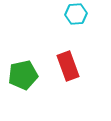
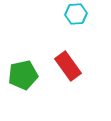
red rectangle: rotated 16 degrees counterclockwise
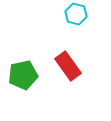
cyan hexagon: rotated 20 degrees clockwise
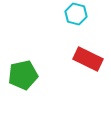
red rectangle: moved 20 px right, 7 px up; rotated 28 degrees counterclockwise
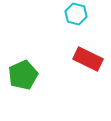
green pentagon: rotated 12 degrees counterclockwise
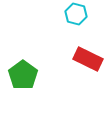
green pentagon: rotated 12 degrees counterclockwise
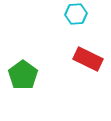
cyan hexagon: rotated 20 degrees counterclockwise
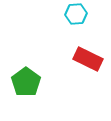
green pentagon: moved 3 px right, 7 px down
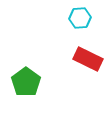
cyan hexagon: moved 4 px right, 4 px down
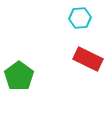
green pentagon: moved 7 px left, 6 px up
